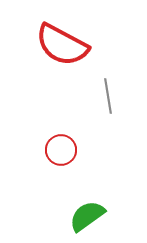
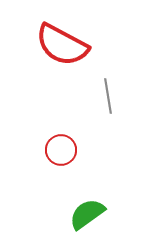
green semicircle: moved 2 px up
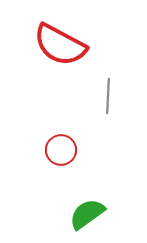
red semicircle: moved 2 px left
gray line: rotated 12 degrees clockwise
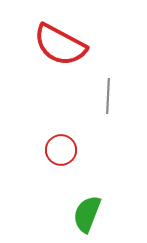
green semicircle: rotated 33 degrees counterclockwise
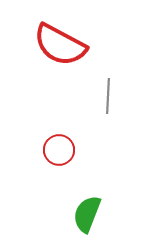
red circle: moved 2 px left
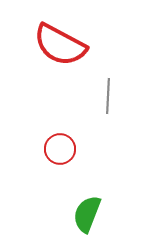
red circle: moved 1 px right, 1 px up
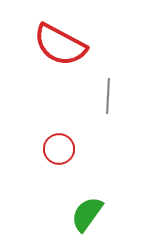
red circle: moved 1 px left
green semicircle: rotated 15 degrees clockwise
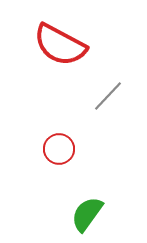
gray line: rotated 40 degrees clockwise
